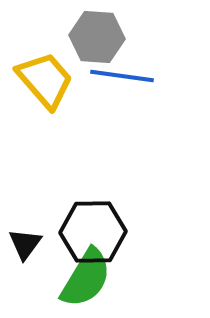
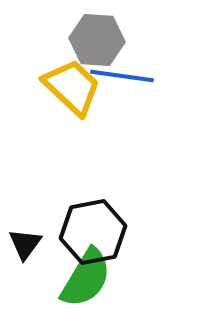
gray hexagon: moved 3 px down
yellow trapezoid: moved 27 px right, 7 px down; rotated 6 degrees counterclockwise
black hexagon: rotated 10 degrees counterclockwise
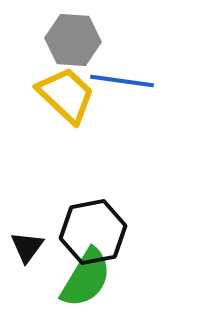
gray hexagon: moved 24 px left
blue line: moved 5 px down
yellow trapezoid: moved 6 px left, 8 px down
black triangle: moved 2 px right, 3 px down
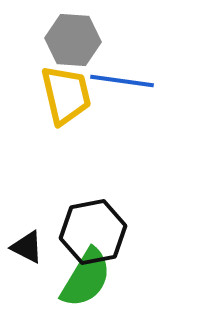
yellow trapezoid: rotated 34 degrees clockwise
black triangle: rotated 39 degrees counterclockwise
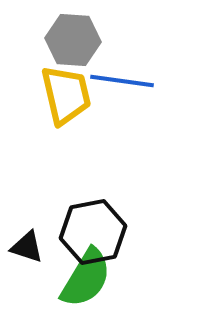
black triangle: rotated 9 degrees counterclockwise
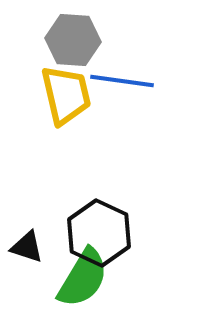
black hexagon: moved 6 px right, 1 px down; rotated 24 degrees counterclockwise
green semicircle: moved 3 px left
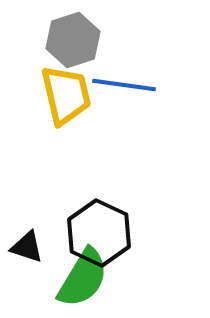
gray hexagon: rotated 22 degrees counterclockwise
blue line: moved 2 px right, 4 px down
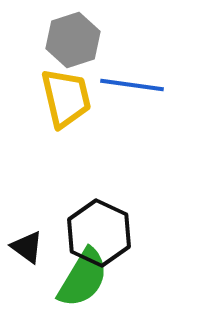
blue line: moved 8 px right
yellow trapezoid: moved 3 px down
black triangle: rotated 18 degrees clockwise
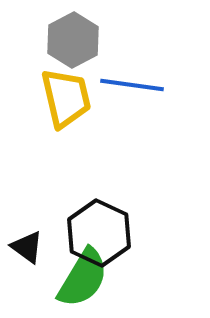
gray hexagon: rotated 10 degrees counterclockwise
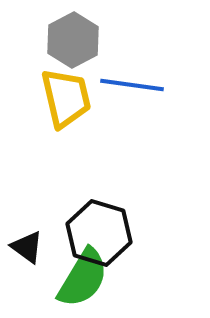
black hexagon: rotated 8 degrees counterclockwise
